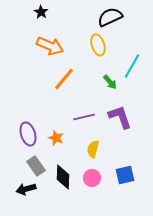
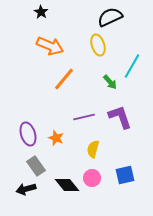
black diamond: moved 4 px right, 8 px down; rotated 40 degrees counterclockwise
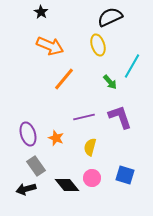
yellow semicircle: moved 3 px left, 2 px up
blue square: rotated 30 degrees clockwise
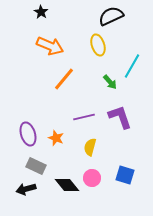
black semicircle: moved 1 px right, 1 px up
gray rectangle: rotated 30 degrees counterclockwise
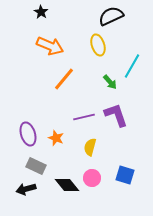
purple L-shape: moved 4 px left, 2 px up
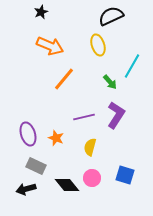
black star: rotated 16 degrees clockwise
purple L-shape: rotated 52 degrees clockwise
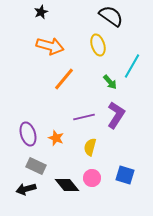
black semicircle: rotated 60 degrees clockwise
orange arrow: rotated 8 degrees counterclockwise
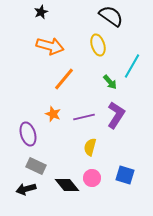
orange star: moved 3 px left, 24 px up
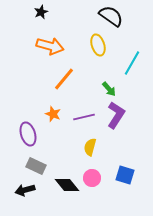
cyan line: moved 3 px up
green arrow: moved 1 px left, 7 px down
black arrow: moved 1 px left, 1 px down
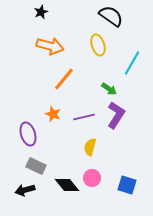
green arrow: rotated 14 degrees counterclockwise
blue square: moved 2 px right, 10 px down
